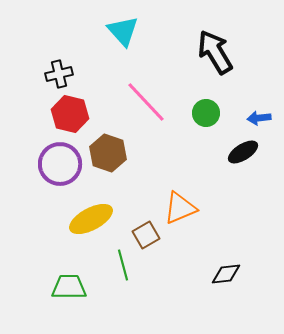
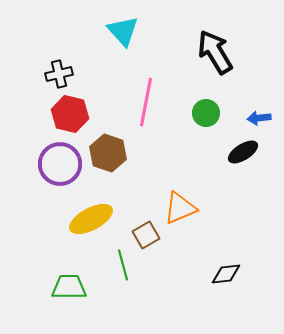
pink line: rotated 54 degrees clockwise
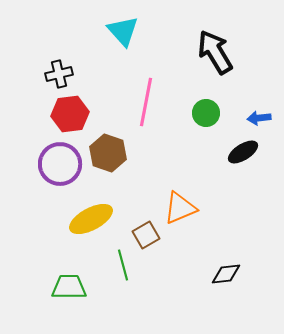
red hexagon: rotated 21 degrees counterclockwise
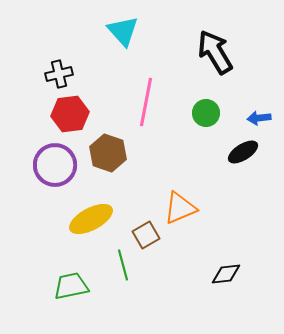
purple circle: moved 5 px left, 1 px down
green trapezoid: moved 2 px right, 1 px up; rotated 12 degrees counterclockwise
